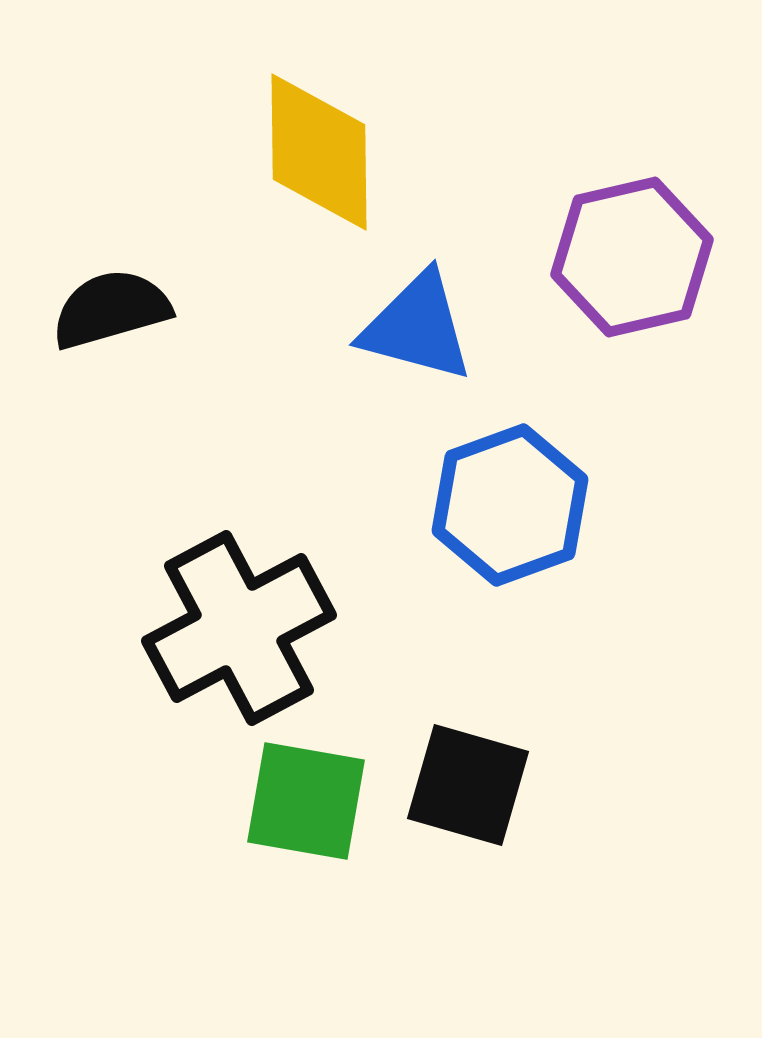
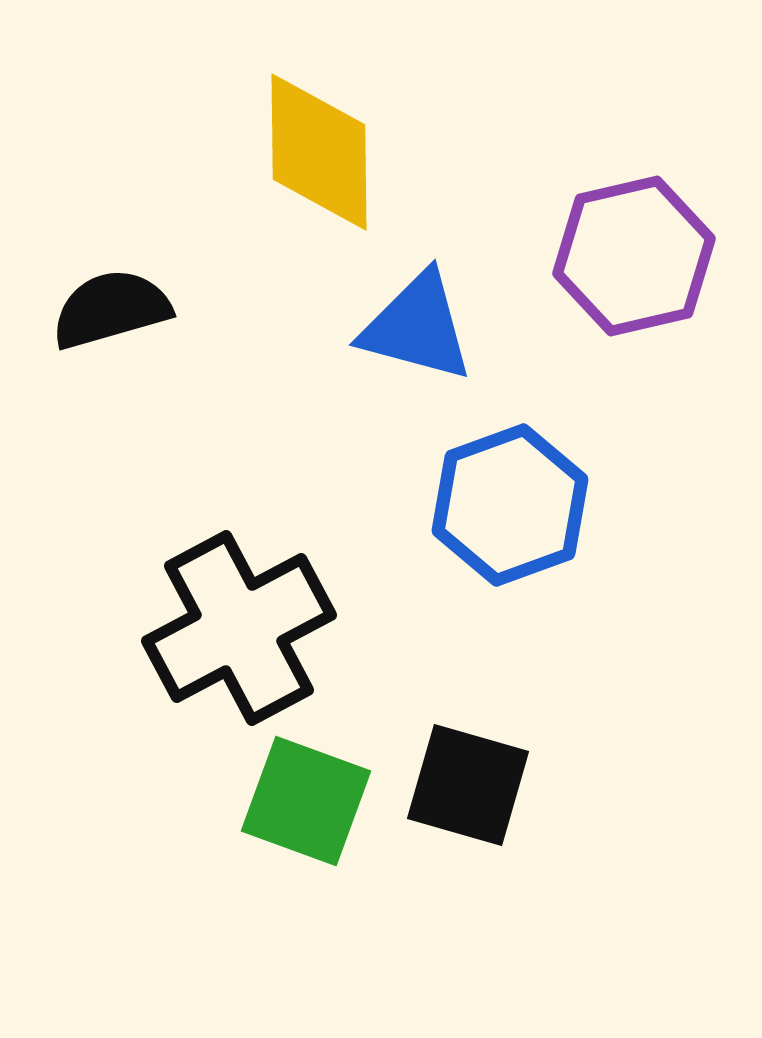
purple hexagon: moved 2 px right, 1 px up
green square: rotated 10 degrees clockwise
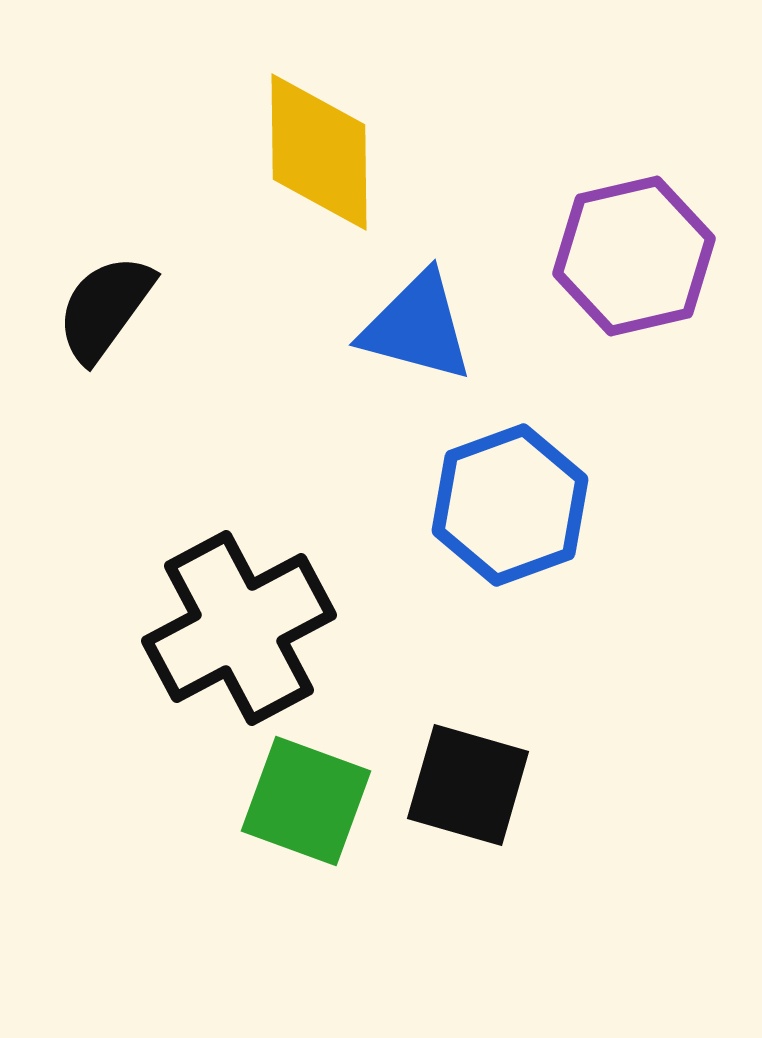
black semicircle: moved 6 px left, 1 px up; rotated 38 degrees counterclockwise
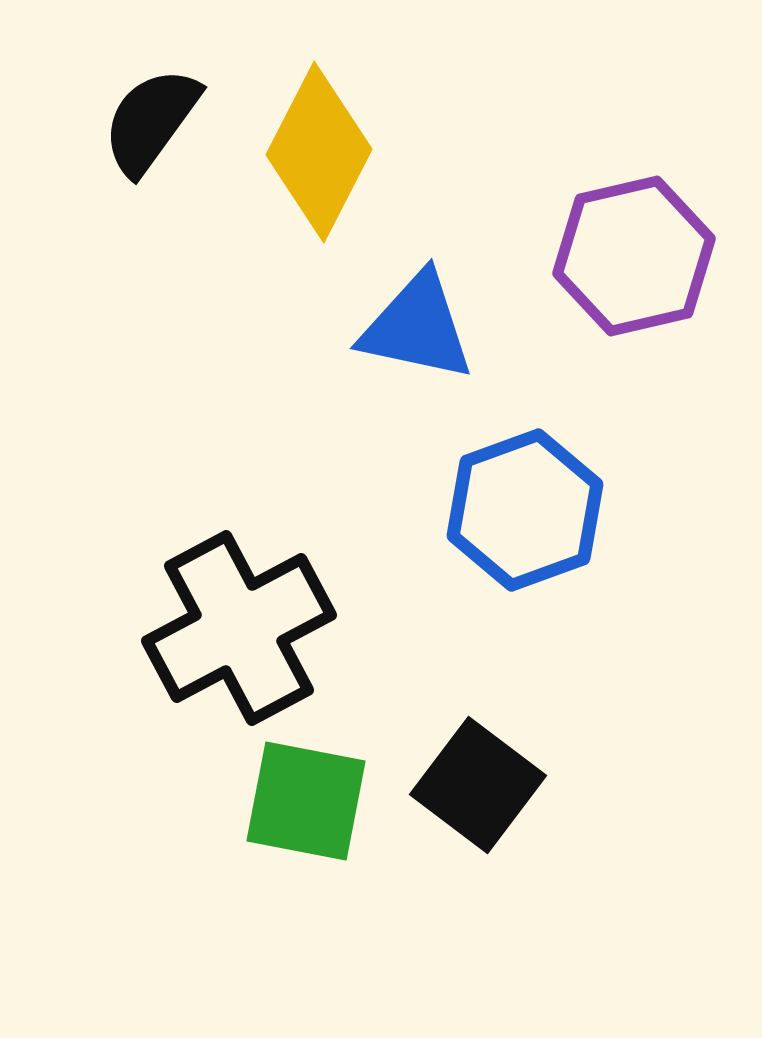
yellow diamond: rotated 28 degrees clockwise
black semicircle: moved 46 px right, 187 px up
blue triangle: rotated 3 degrees counterclockwise
blue hexagon: moved 15 px right, 5 px down
black square: moved 10 px right; rotated 21 degrees clockwise
green square: rotated 9 degrees counterclockwise
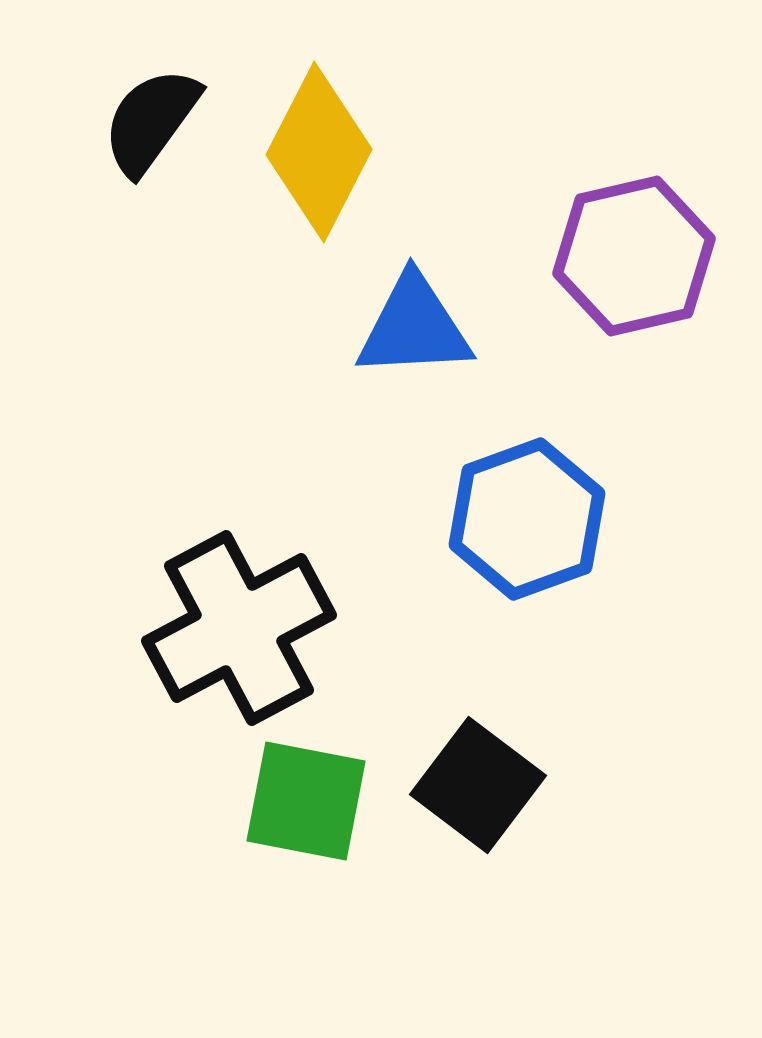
blue triangle: moved 3 px left; rotated 15 degrees counterclockwise
blue hexagon: moved 2 px right, 9 px down
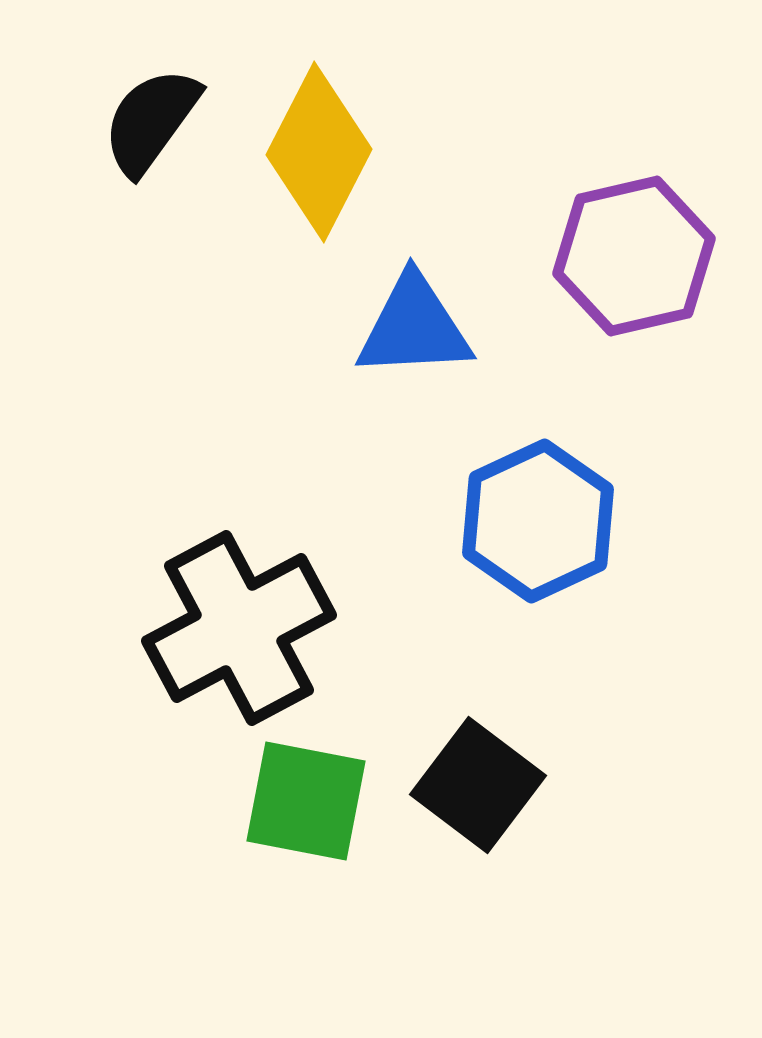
blue hexagon: moved 11 px right, 2 px down; rotated 5 degrees counterclockwise
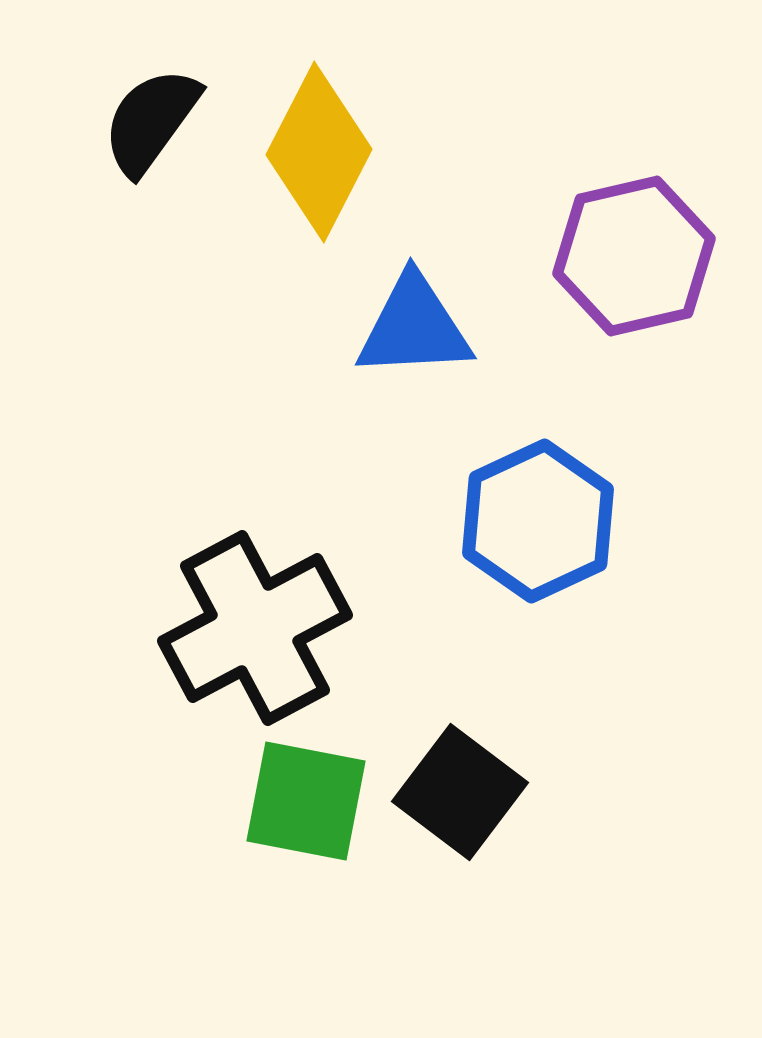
black cross: moved 16 px right
black square: moved 18 px left, 7 px down
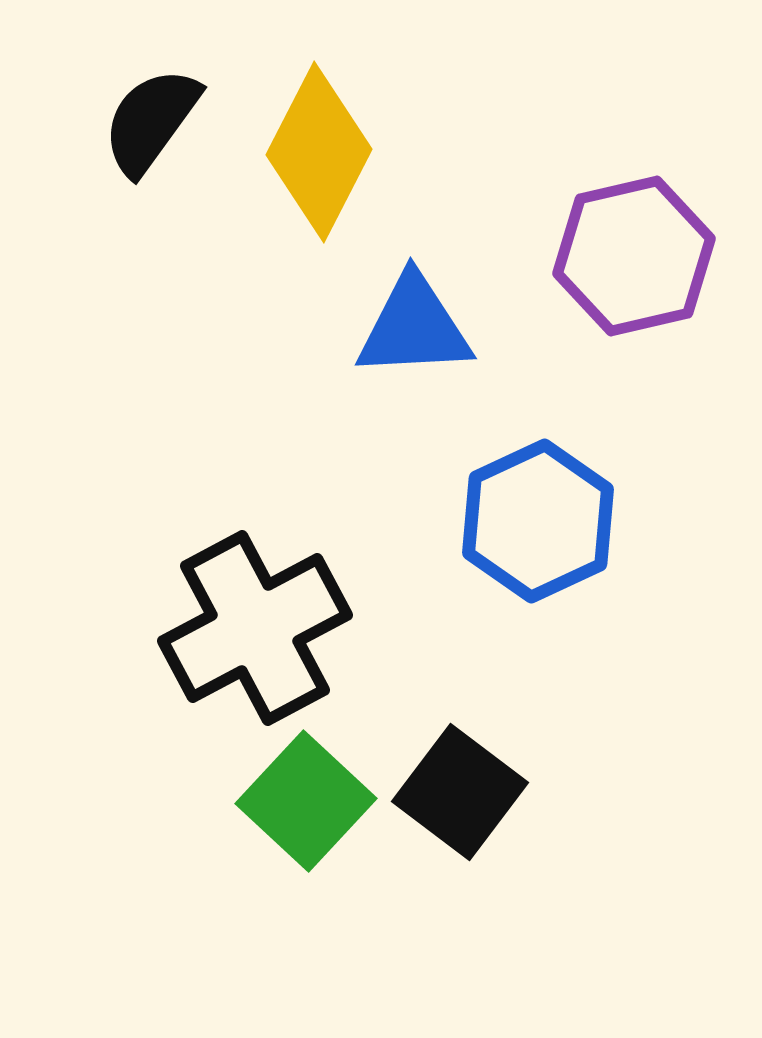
green square: rotated 32 degrees clockwise
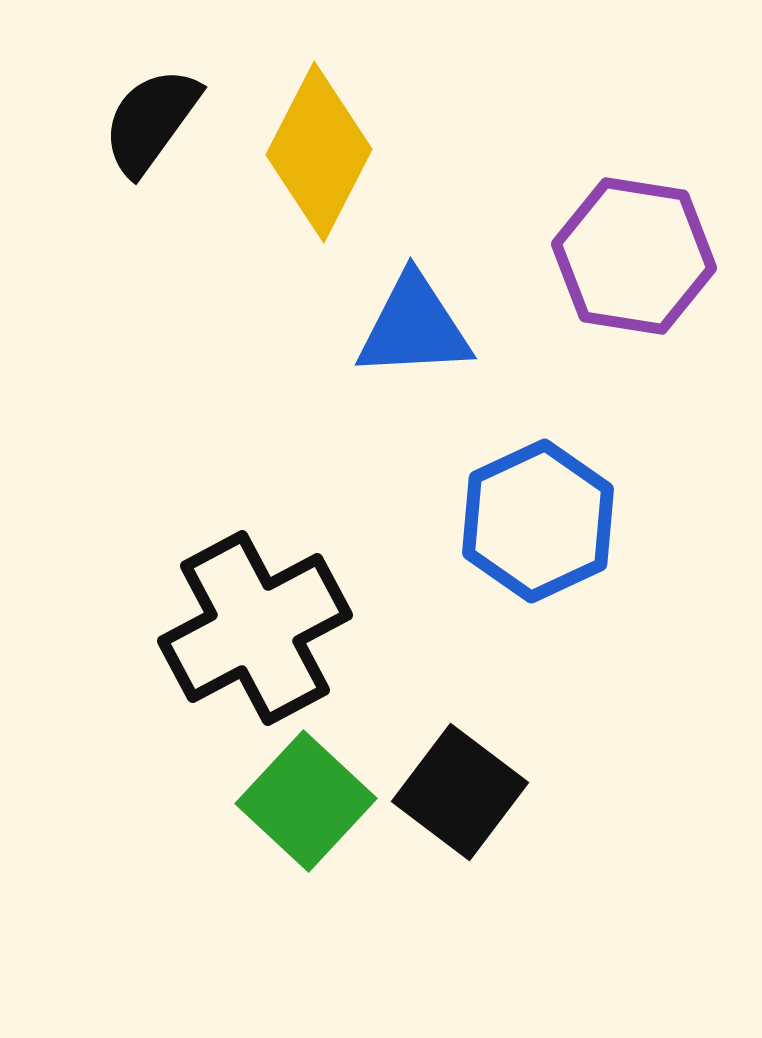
purple hexagon: rotated 22 degrees clockwise
